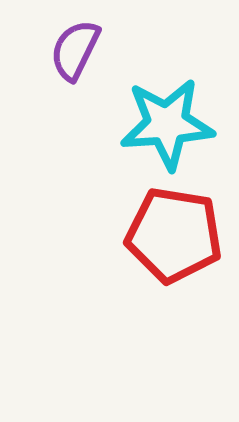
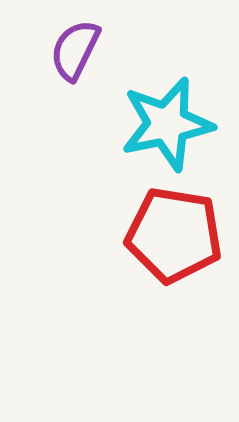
cyan star: rotated 8 degrees counterclockwise
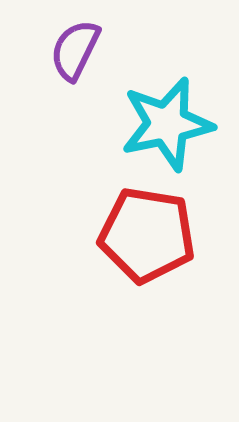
red pentagon: moved 27 px left
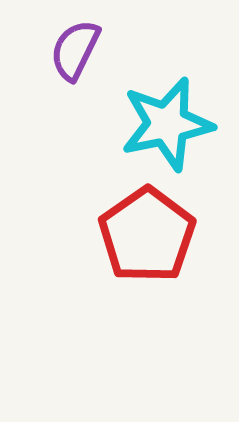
red pentagon: rotated 28 degrees clockwise
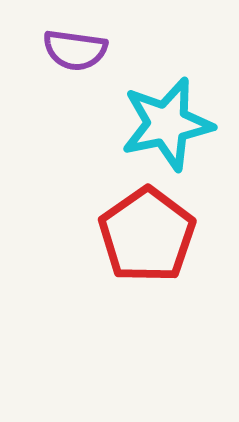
purple semicircle: rotated 108 degrees counterclockwise
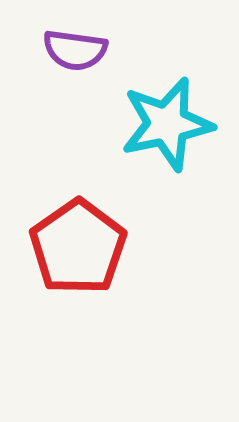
red pentagon: moved 69 px left, 12 px down
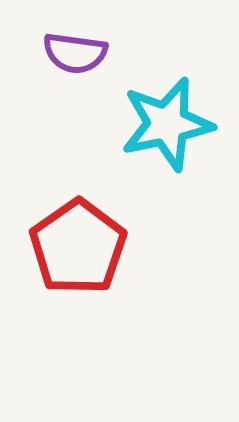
purple semicircle: moved 3 px down
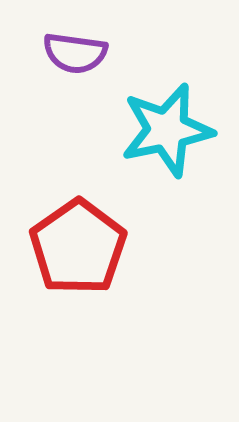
cyan star: moved 6 px down
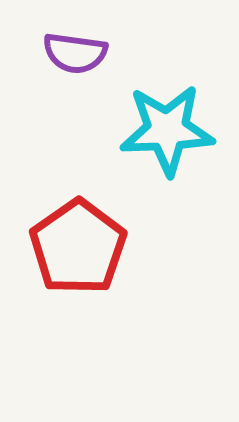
cyan star: rotated 10 degrees clockwise
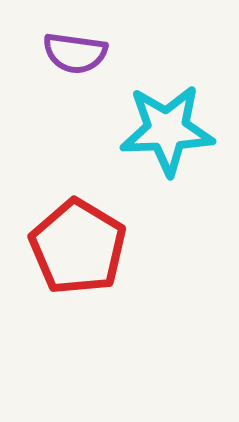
red pentagon: rotated 6 degrees counterclockwise
